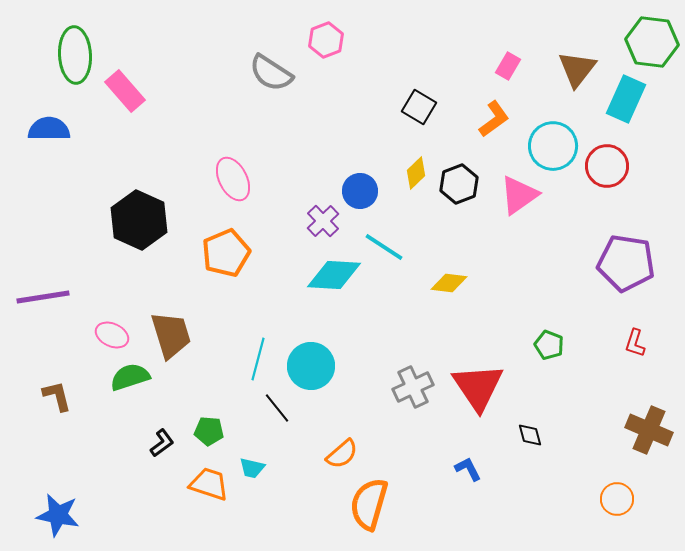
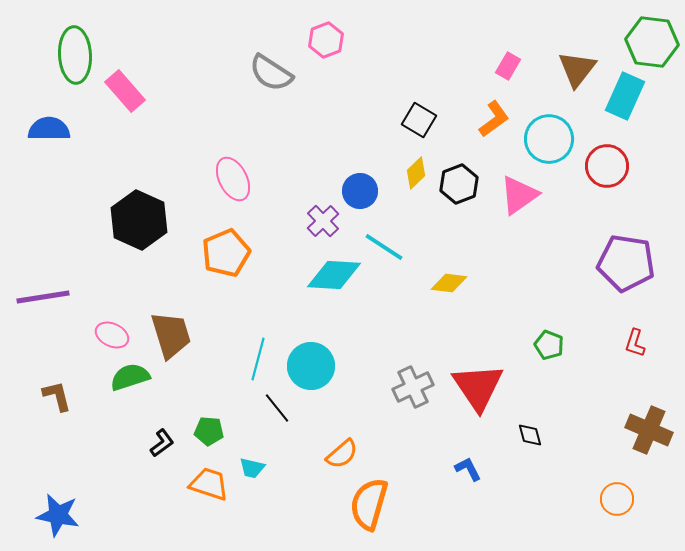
cyan rectangle at (626, 99): moved 1 px left, 3 px up
black square at (419, 107): moved 13 px down
cyan circle at (553, 146): moved 4 px left, 7 px up
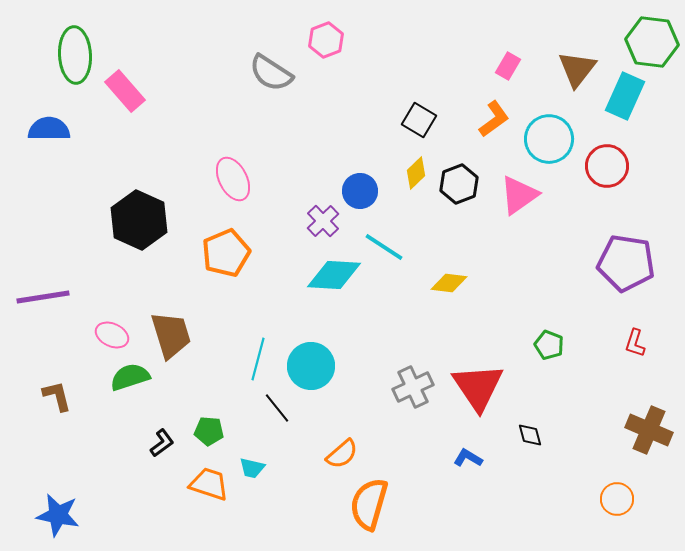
blue L-shape at (468, 469): moved 11 px up; rotated 32 degrees counterclockwise
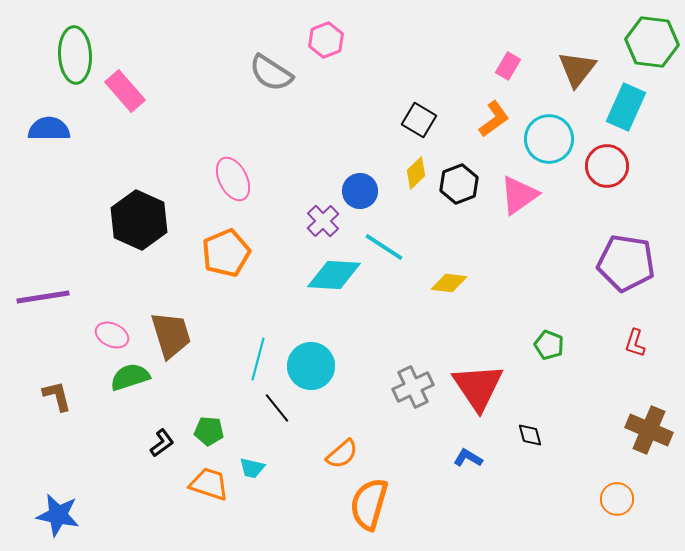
cyan rectangle at (625, 96): moved 1 px right, 11 px down
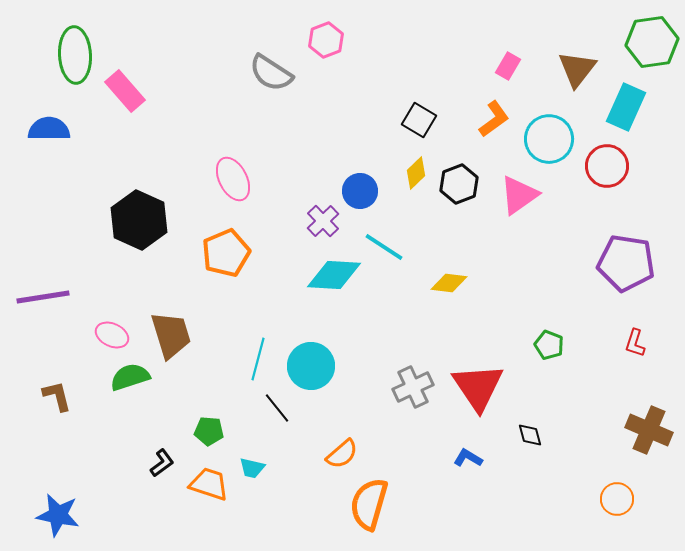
green hexagon at (652, 42): rotated 15 degrees counterclockwise
black L-shape at (162, 443): moved 20 px down
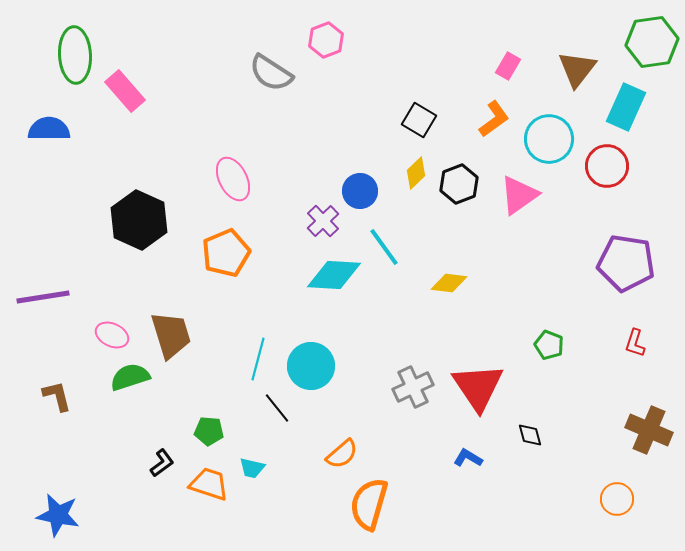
cyan line at (384, 247): rotated 21 degrees clockwise
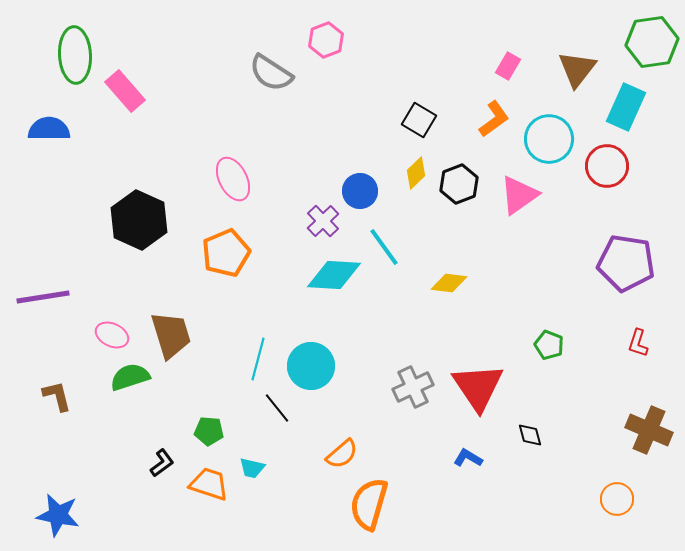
red L-shape at (635, 343): moved 3 px right
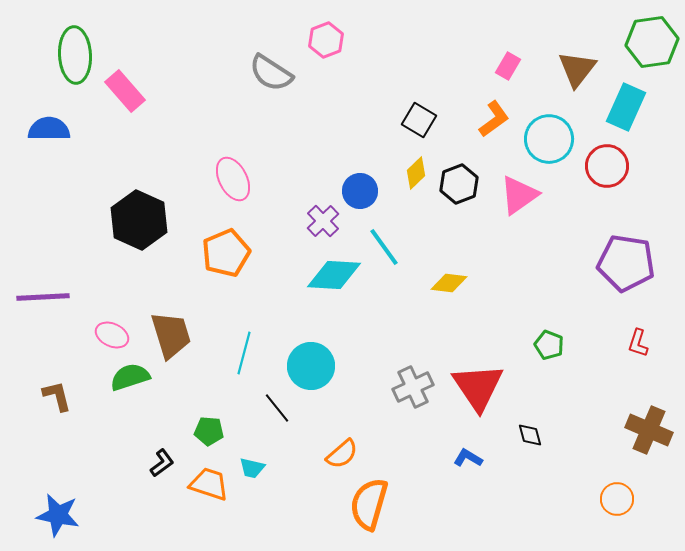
purple line at (43, 297): rotated 6 degrees clockwise
cyan line at (258, 359): moved 14 px left, 6 px up
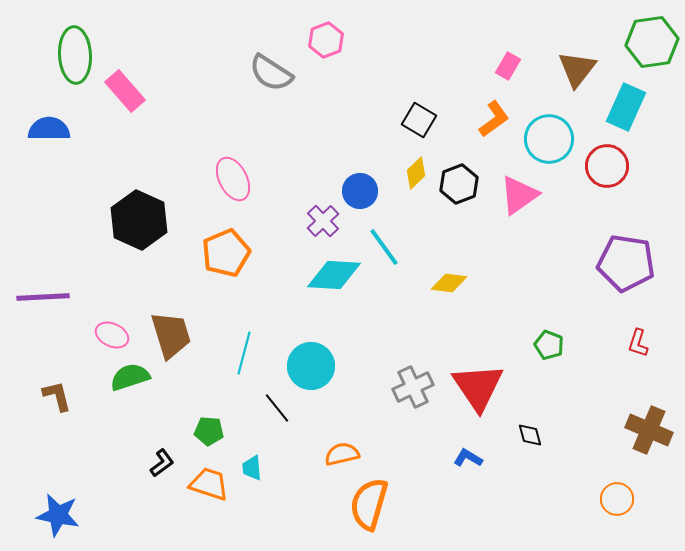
orange semicircle at (342, 454): rotated 152 degrees counterclockwise
cyan trapezoid at (252, 468): rotated 72 degrees clockwise
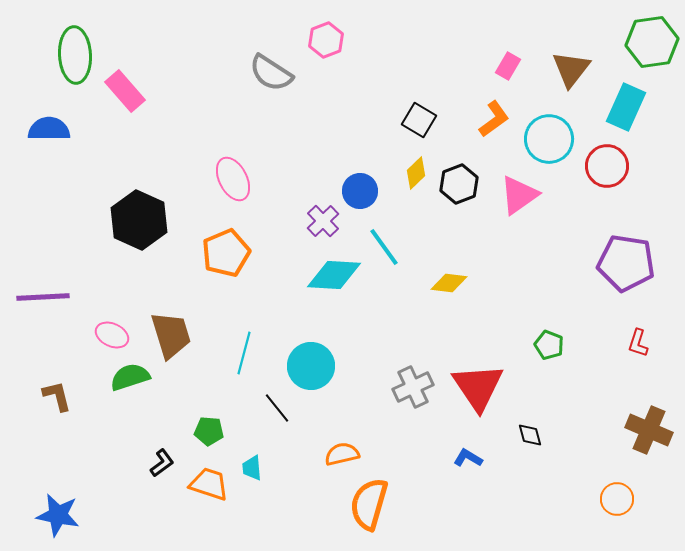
brown triangle at (577, 69): moved 6 px left
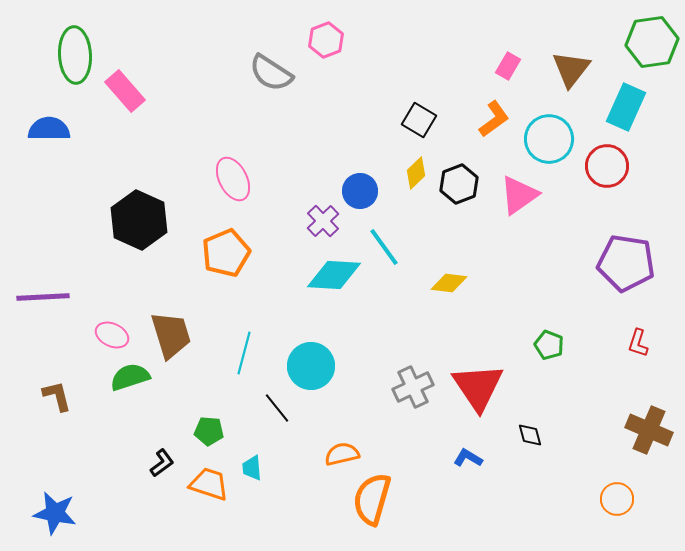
orange semicircle at (369, 504): moved 3 px right, 5 px up
blue star at (58, 515): moved 3 px left, 2 px up
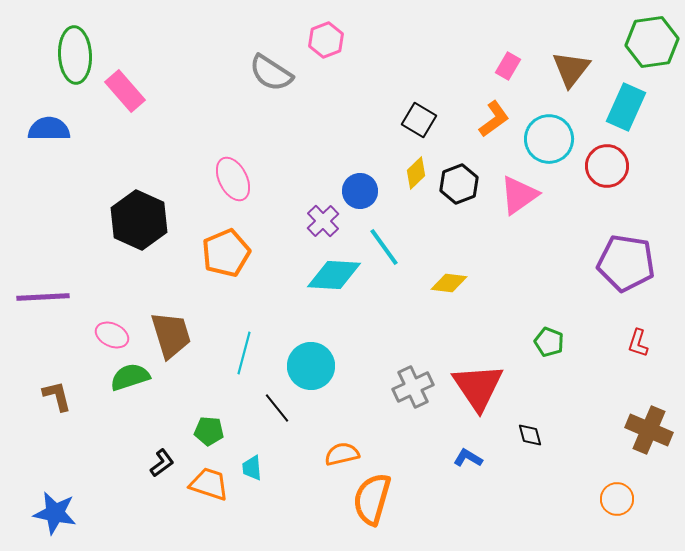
green pentagon at (549, 345): moved 3 px up
